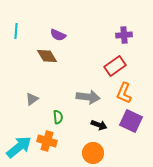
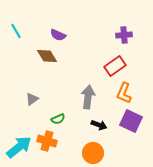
cyan line: rotated 35 degrees counterclockwise
gray arrow: rotated 90 degrees counterclockwise
green semicircle: moved 2 px down; rotated 72 degrees clockwise
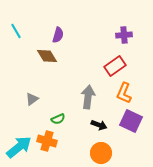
purple semicircle: rotated 98 degrees counterclockwise
orange circle: moved 8 px right
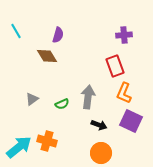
red rectangle: rotated 75 degrees counterclockwise
green semicircle: moved 4 px right, 15 px up
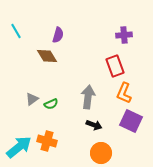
green semicircle: moved 11 px left
black arrow: moved 5 px left
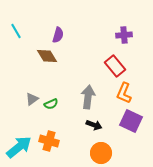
red rectangle: rotated 20 degrees counterclockwise
orange cross: moved 2 px right
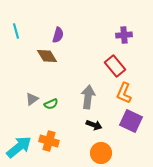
cyan line: rotated 14 degrees clockwise
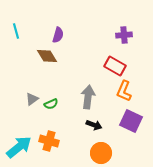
red rectangle: rotated 20 degrees counterclockwise
orange L-shape: moved 2 px up
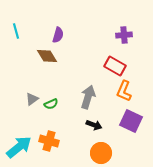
gray arrow: rotated 10 degrees clockwise
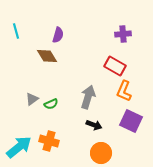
purple cross: moved 1 px left, 1 px up
